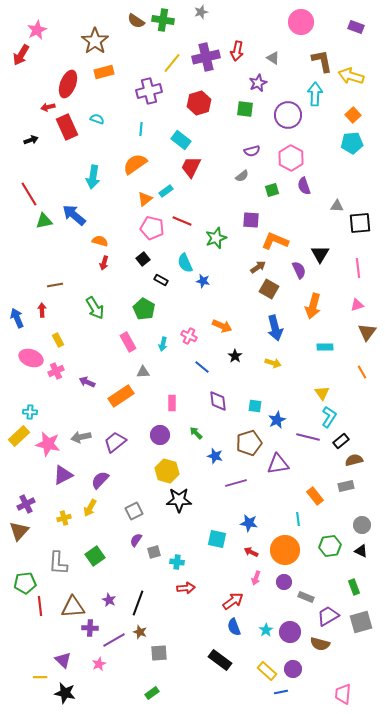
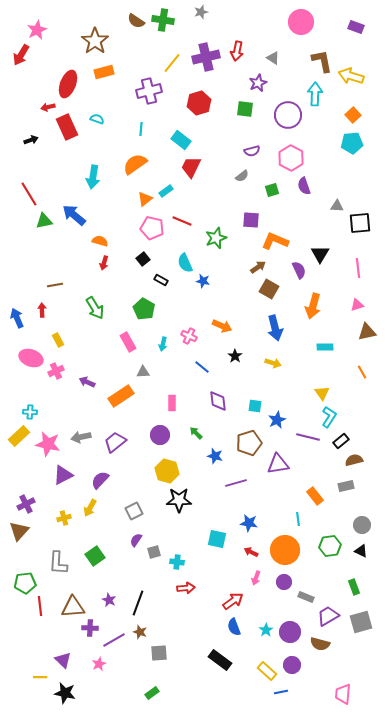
brown triangle at (367, 332): rotated 42 degrees clockwise
purple circle at (293, 669): moved 1 px left, 4 px up
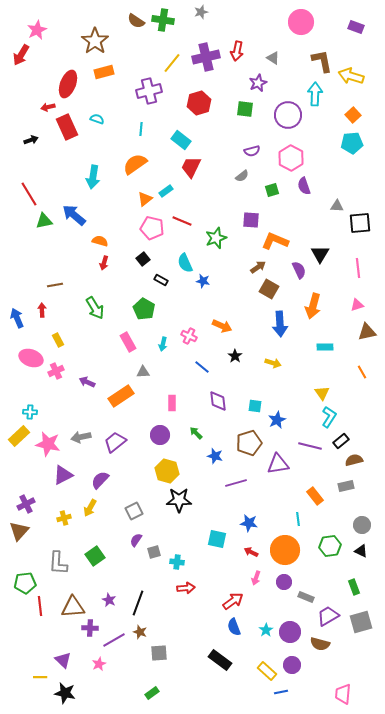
blue arrow at (275, 328): moved 5 px right, 4 px up; rotated 10 degrees clockwise
purple line at (308, 437): moved 2 px right, 9 px down
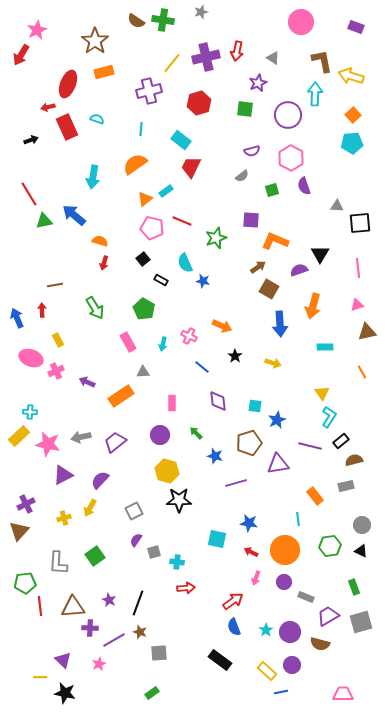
purple semicircle at (299, 270): rotated 84 degrees counterclockwise
pink trapezoid at (343, 694): rotated 85 degrees clockwise
